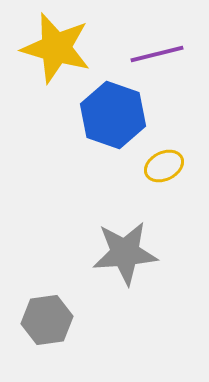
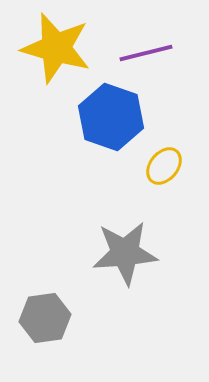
purple line: moved 11 px left, 1 px up
blue hexagon: moved 2 px left, 2 px down
yellow ellipse: rotated 24 degrees counterclockwise
gray hexagon: moved 2 px left, 2 px up
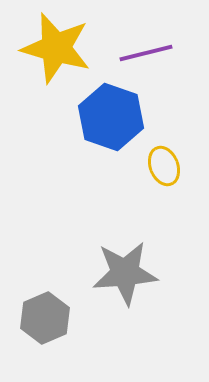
yellow ellipse: rotated 60 degrees counterclockwise
gray star: moved 20 px down
gray hexagon: rotated 15 degrees counterclockwise
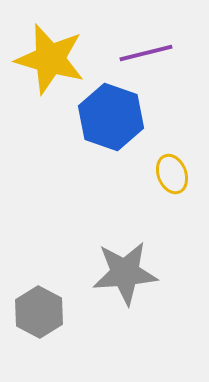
yellow star: moved 6 px left, 11 px down
yellow ellipse: moved 8 px right, 8 px down
gray hexagon: moved 6 px left, 6 px up; rotated 9 degrees counterclockwise
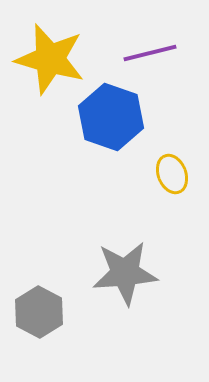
purple line: moved 4 px right
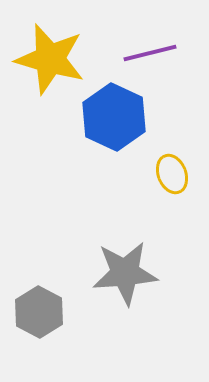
blue hexagon: moved 3 px right; rotated 6 degrees clockwise
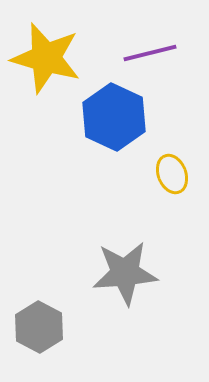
yellow star: moved 4 px left, 1 px up
gray hexagon: moved 15 px down
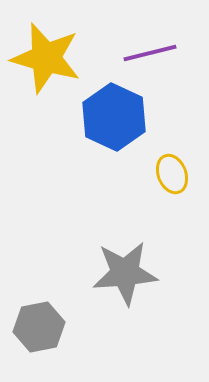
gray hexagon: rotated 21 degrees clockwise
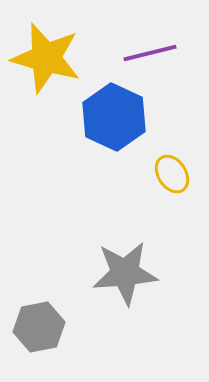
yellow ellipse: rotated 12 degrees counterclockwise
